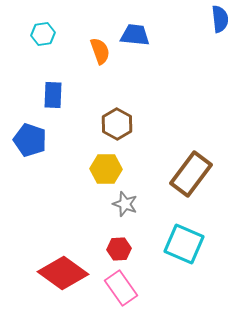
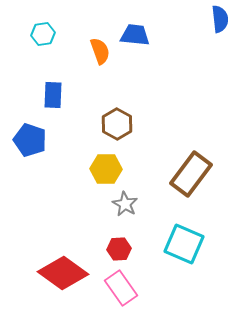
gray star: rotated 10 degrees clockwise
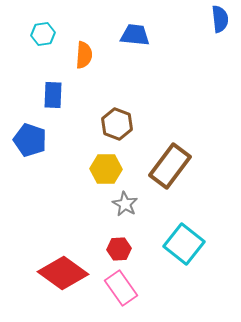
orange semicircle: moved 16 px left, 4 px down; rotated 24 degrees clockwise
brown hexagon: rotated 8 degrees counterclockwise
brown rectangle: moved 21 px left, 8 px up
cyan square: rotated 15 degrees clockwise
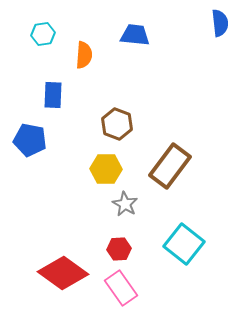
blue semicircle: moved 4 px down
blue pentagon: rotated 8 degrees counterclockwise
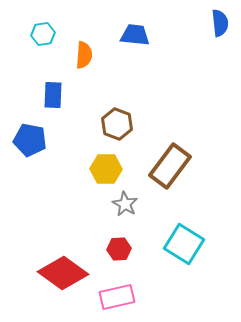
cyan square: rotated 6 degrees counterclockwise
pink rectangle: moved 4 px left, 9 px down; rotated 68 degrees counterclockwise
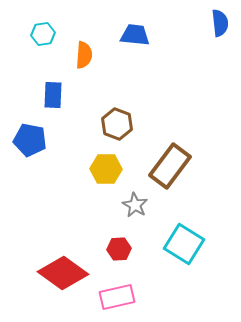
gray star: moved 10 px right, 1 px down
